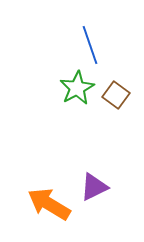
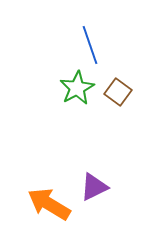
brown square: moved 2 px right, 3 px up
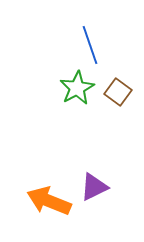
orange arrow: moved 3 px up; rotated 9 degrees counterclockwise
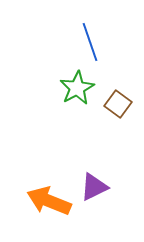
blue line: moved 3 px up
brown square: moved 12 px down
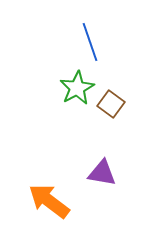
brown square: moved 7 px left
purple triangle: moved 8 px right, 14 px up; rotated 36 degrees clockwise
orange arrow: rotated 15 degrees clockwise
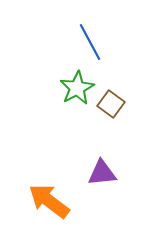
blue line: rotated 9 degrees counterclockwise
purple triangle: rotated 16 degrees counterclockwise
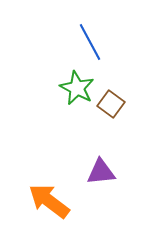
green star: rotated 16 degrees counterclockwise
purple triangle: moved 1 px left, 1 px up
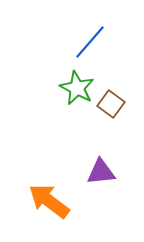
blue line: rotated 69 degrees clockwise
